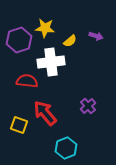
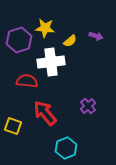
yellow square: moved 6 px left, 1 px down
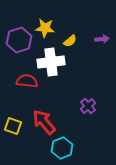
purple arrow: moved 6 px right, 3 px down; rotated 24 degrees counterclockwise
red arrow: moved 1 px left, 9 px down
cyan hexagon: moved 4 px left
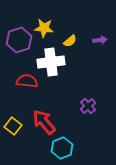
yellow star: moved 1 px left
purple arrow: moved 2 px left, 1 px down
yellow square: rotated 18 degrees clockwise
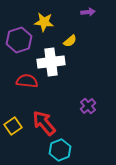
yellow star: moved 6 px up
purple arrow: moved 12 px left, 28 px up
red arrow: moved 1 px down
yellow square: rotated 18 degrees clockwise
cyan hexagon: moved 2 px left, 2 px down
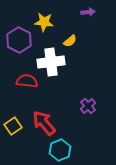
purple hexagon: rotated 15 degrees counterclockwise
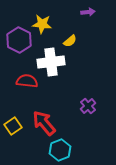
yellow star: moved 2 px left, 2 px down
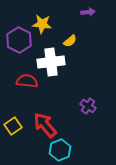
purple cross: rotated 14 degrees counterclockwise
red arrow: moved 1 px right, 2 px down
